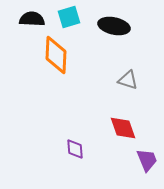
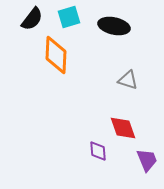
black semicircle: rotated 125 degrees clockwise
purple diamond: moved 23 px right, 2 px down
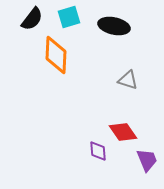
red diamond: moved 4 px down; rotated 16 degrees counterclockwise
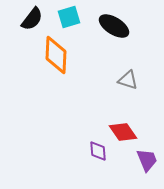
black ellipse: rotated 20 degrees clockwise
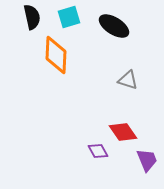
black semicircle: moved 2 px up; rotated 50 degrees counterclockwise
purple diamond: rotated 25 degrees counterclockwise
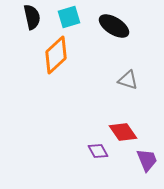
orange diamond: rotated 45 degrees clockwise
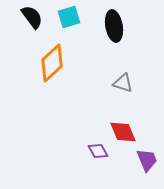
black semicircle: rotated 25 degrees counterclockwise
black ellipse: rotated 48 degrees clockwise
orange diamond: moved 4 px left, 8 px down
gray triangle: moved 5 px left, 3 px down
red diamond: rotated 12 degrees clockwise
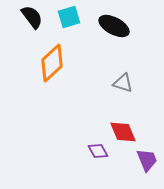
black ellipse: rotated 52 degrees counterclockwise
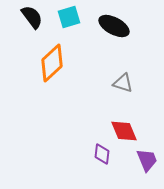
red diamond: moved 1 px right, 1 px up
purple diamond: moved 4 px right, 3 px down; rotated 35 degrees clockwise
